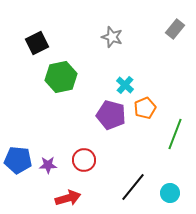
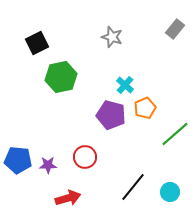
green line: rotated 28 degrees clockwise
red circle: moved 1 px right, 3 px up
cyan circle: moved 1 px up
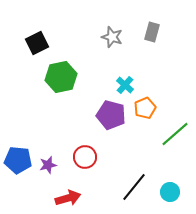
gray rectangle: moved 23 px left, 3 px down; rotated 24 degrees counterclockwise
purple star: rotated 12 degrees counterclockwise
black line: moved 1 px right
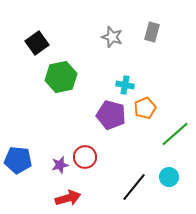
black square: rotated 10 degrees counterclockwise
cyan cross: rotated 30 degrees counterclockwise
purple star: moved 12 px right
cyan circle: moved 1 px left, 15 px up
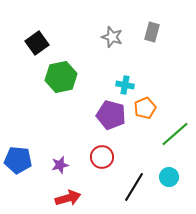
red circle: moved 17 px right
black line: rotated 8 degrees counterclockwise
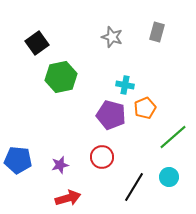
gray rectangle: moved 5 px right
green line: moved 2 px left, 3 px down
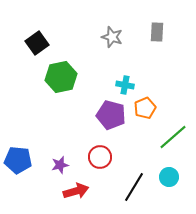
gray rectangle: rotated 12 degrees counterclockwise
red circle: moved 2 px left
red arrow: moved 8 px right, 7 px up
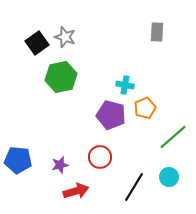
gray star: moved 47 px left
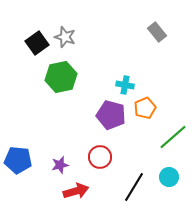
gray rectangle: rotated 42 degrees counterclockwise
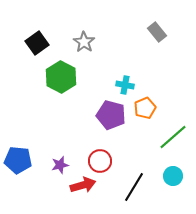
gray star: moved 19 px right, 5 px down; rotated 15 degrees clockwise
green hexagon: rotated 20 degrees counterclockwise
red circle: moved 4 px down
cyan circle: moved 4 px right, 1 px up
red arrow: moved 7 px right, 6 px up
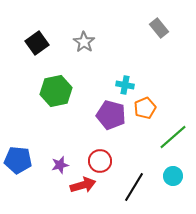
gray rectangle: moved 2 px right, 4 px up
green hexagon: moved 5 px left, 14 px down; rotated 20 degrees clockwise
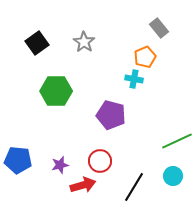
cyan cross: moved 9 px right, 6 px up
green hexagon: rotated 12 degrees clockwise
orange pentagon: moved 51 px up
green line: moved 4 px right, 4 px down; rotated 16 degrees clockwise
